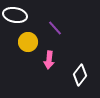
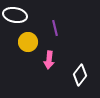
purple line: rotated 28 degrees clockwise
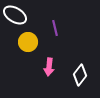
white ellipse: rotated 20 degrees clockwise
pink arrow: moved 7 px down
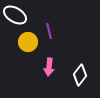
purple line: moved 6 px left, 3 px down
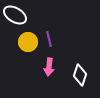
purple line: moved 8 px down
white diamond: rotated 20 degrees counterclockwise
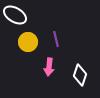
purple line: moved 7 px right
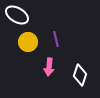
white ellipse: moved 2 px right
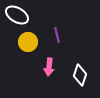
purple line: moved 1 px right, 4 px up
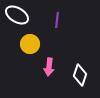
purple line: moved 15 px up; rotated 21 degrees clockwise
yellow circle: moved 2 px right, 2 px down
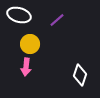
white ellipse: moved 2 px right; rotated 15 degrees counterclockwise
purple line: rotated 42 degrees clockwise
pink arrow: moved 23 px left
